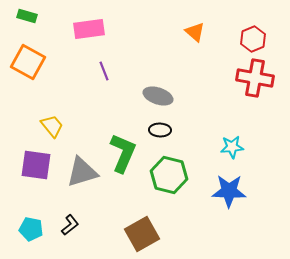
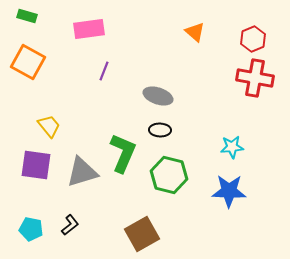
purple line: rotated 42 degrees clockwise
yellow trapezoid: moved 3 px left
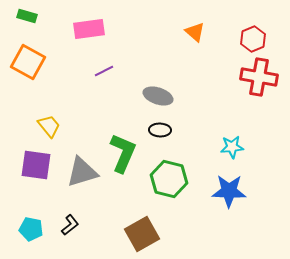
purple line: rotated 42 degrees clockwise
red cross: moved 4 px right, 1 px up
green hexagon: moved 4 px down
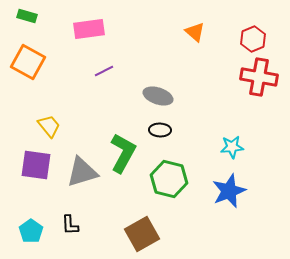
green L-shape: rotated 6 degrees clockwise
blue star: rotated 24 degrees counterclockwise
black L-shape: rotated 125 degrees clockwise
cyan pentagon: moved 2 px down; rotated 25 degrees clockwise
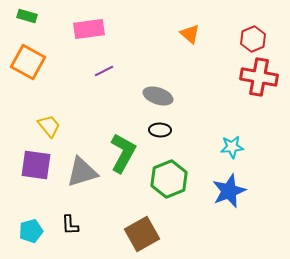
orange triangle: moved 5 px left, 2 px down
green hexagon: rotated 24 degrees clockwise
cyan pentagon: rotated 20 degrees clockwise
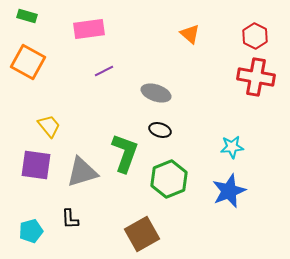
red hexagon: moved 2 px right, 3 px up; rotated 10 degrees counterclockwise
red cross: moved 3 px left
gray ellipse: moved 2 px left, 3 px up
black ellipse: rotated 15 degrees clockwise
green L-shape: moved 2 px right; rotated 9 degrees counterclockwise
black L-shape: moved 6 px up
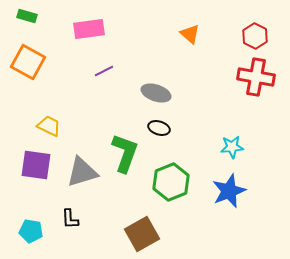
yellow trapezoid: rotated 25 degrees counterclockwise
black ellipse: moved 1 px left, 2 px up
green hexagon: moved 2 px right, 3 px down
cyan pentagon: rotated 25 degrees clockwise
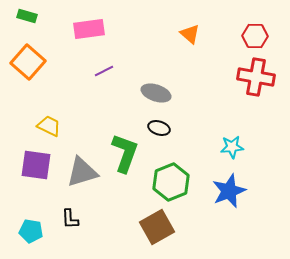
red hexagon: rotated 25 degrees counterclockwise
orange square: rotated 12 degrees clockwise
brown square: moved 15 px right, 7 px up
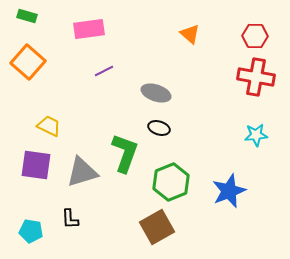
cyan star: moved 24 px right, 12 px up
